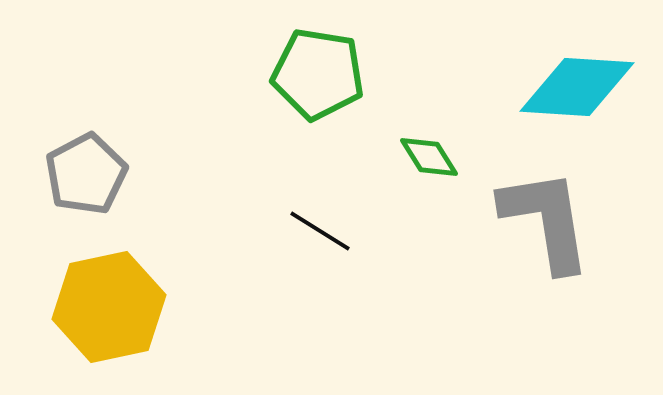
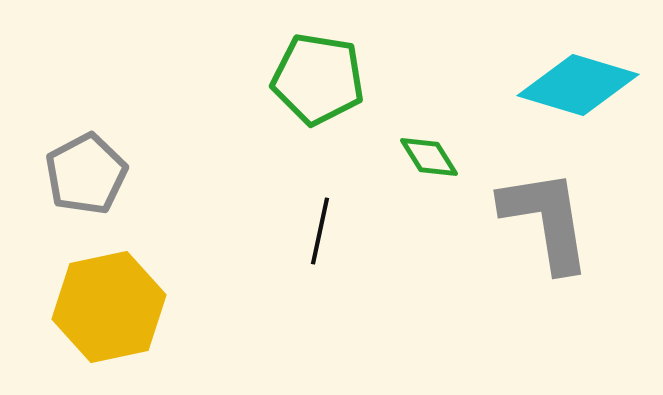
green pentagon: moved 5 px down
cyan diamond: moved 1 px right, 2 px up; rotated 13 degrees clockwise
black line: rotated 70 degrees clockwise
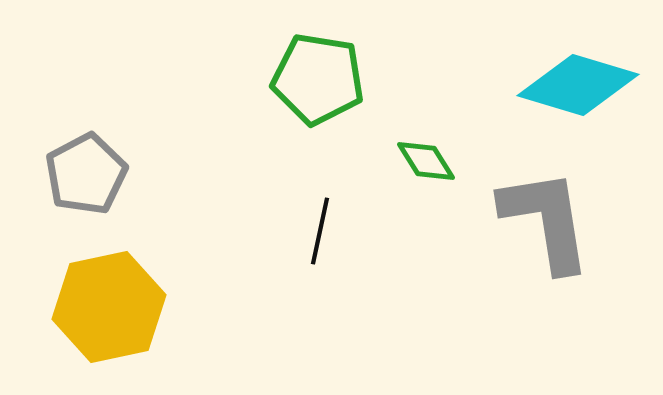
green diamond: moved 3 px left, 4 px down
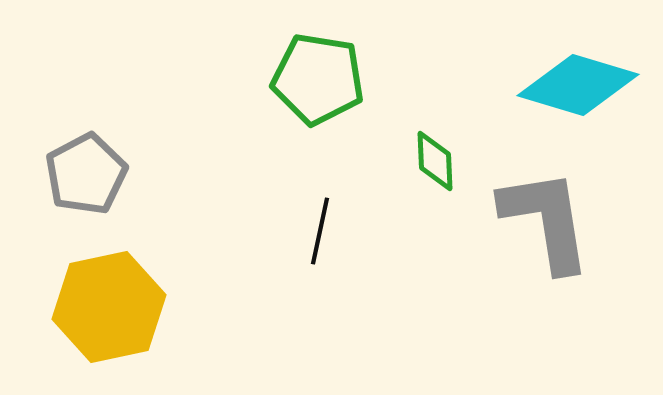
green diamond: moved 9 px right; rotated 30 degrees clockwise
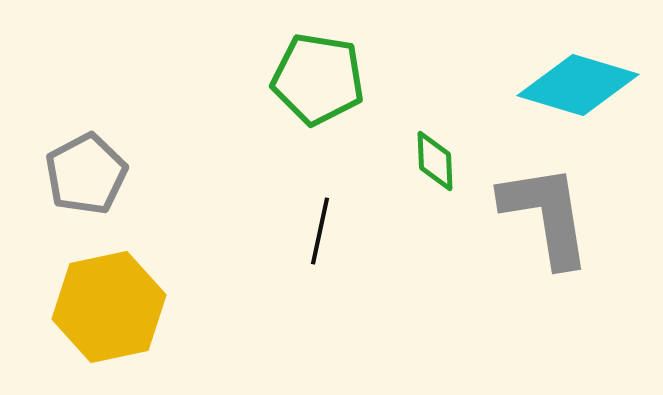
gray L-shape: moved 5 px up
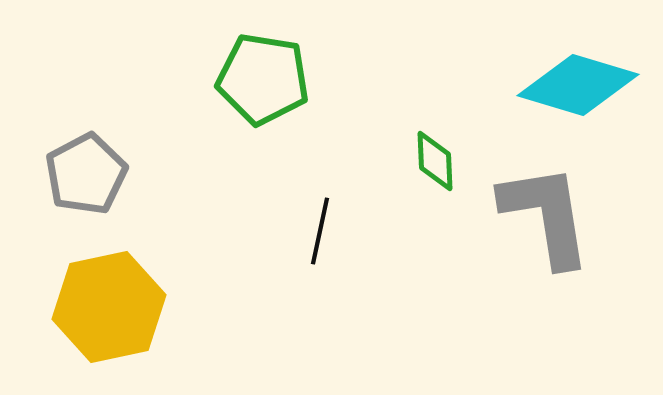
green pentagon: moved 55 px left
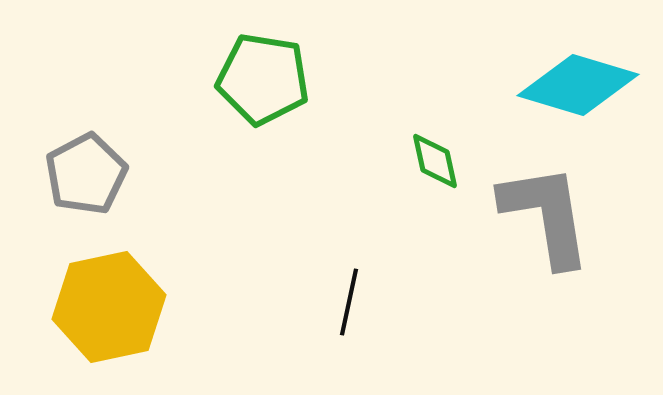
green diamond: rotated 10 degrees counterclockwise
black line: moved 29 px right, 71 px down
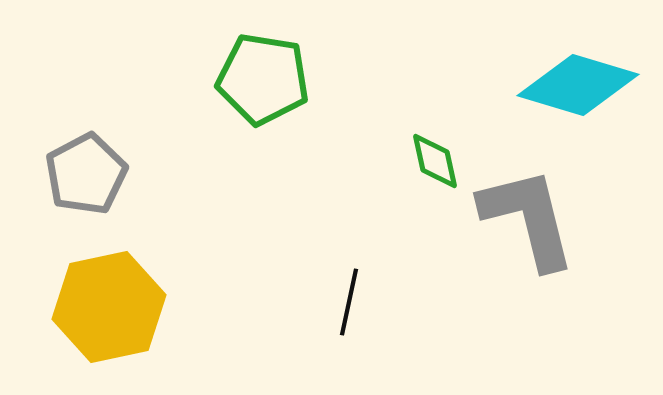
gray L-shape: moved 18 px left, 3 px down; rotated 5 degrees counterclockwise
